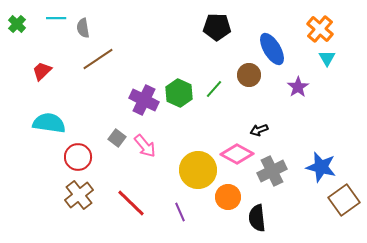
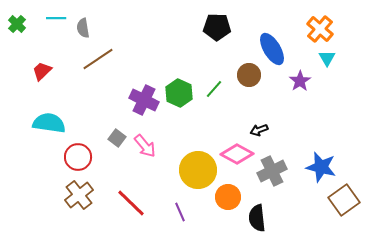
purple star: moved 2 px right, 6 px up
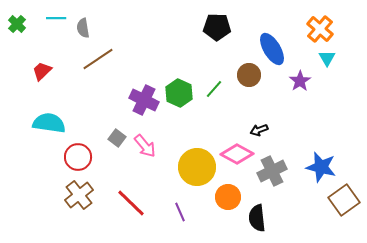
yellow circle: moved 1 px left, 3 px up
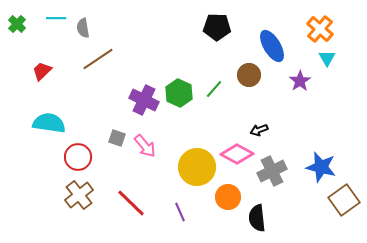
blue ellipse: moved 3 px up
gray square: rotated 18 degrees counterclockwise
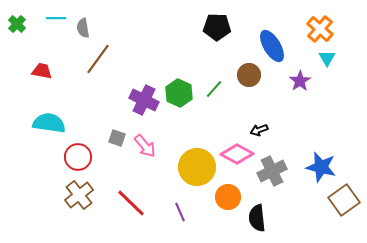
brown line: rotated 20 degrees counterclockwise
red trapezoid: rotated 55 degrees clockwise
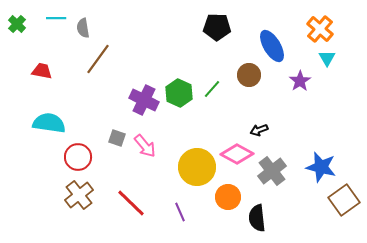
green line: moved 2 px left
gray cross: rotated 12 degrees counterclockwise
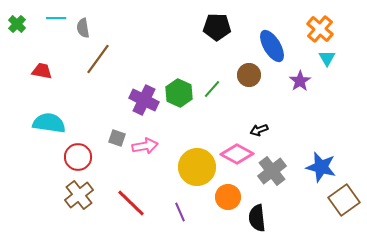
pink arrow: rotated 60 degrees counterclockwise
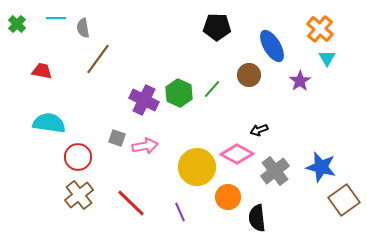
gray cross: moved 3 px right
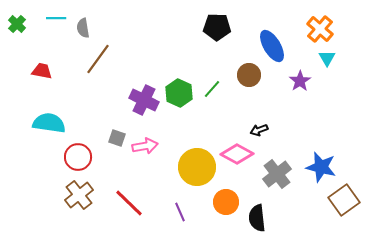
gray cross: moved 2 px right, 3 px down
orange circle: moved 2 px left, 5 px down
red line: moved 2 px left
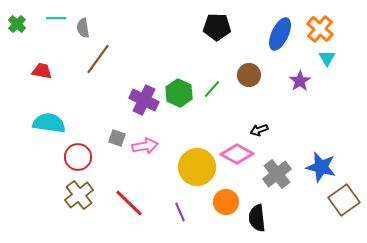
blue ellipse: moved 8 px right, 12 px up; rotated 56 degrees clockwise
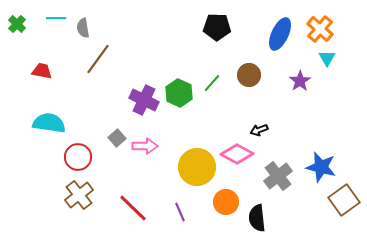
green line: moved 6 px up
gray square: rotated 30 degrees clockwise
pink arrow: rotated 10 degrees clockwise
gray cross: moved 1 px right, 2 px down
red line: moved 4 px right, 5 px down
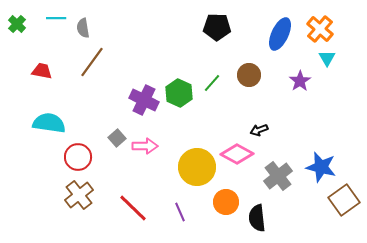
brown line: moved 6 px left, 3 px down
